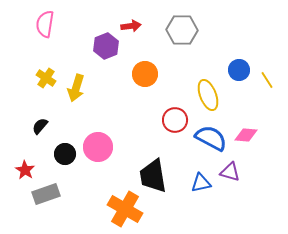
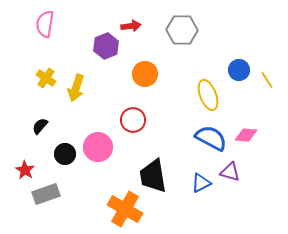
red circle: moved 42 px left
blue triangle: rotated 15 degrees counterclockwise
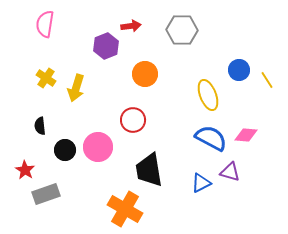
black semicircle: rotated 48 degrees counterclockwise
black circle: moved 4 px up
black trapezoid: moved 4 px left, 6 px up
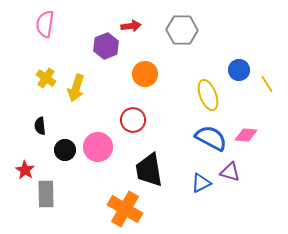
yellow line: moved 4 px down
gray rectangle: rotated 72 degrees counterclockwise
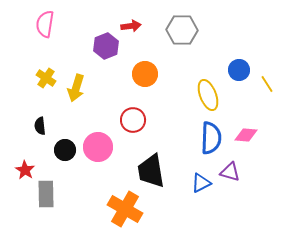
blue semicircle: rotated 64 degrees clockwise
black trapezoid: moved 2 px right, 1 px down
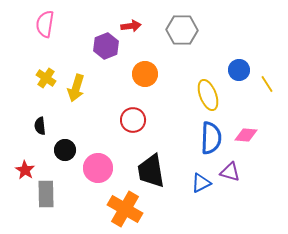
pink circle: moved 21 px down
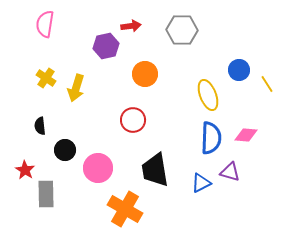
purple hexagon: rotated 10 degrees clockwise
black trapezoid: moved 4 px right, 1 px up
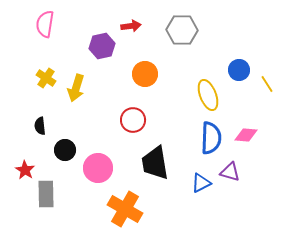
purple hexagon: moved 4 px left
black trapezoid: moved 7 px up
